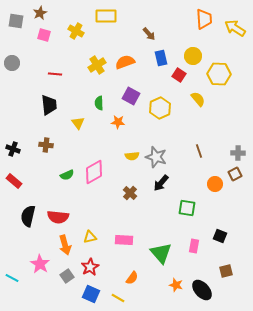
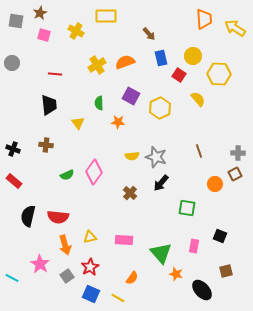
pink diamond at (94, 172): rotated 25 degrees counterclockwise
orange star at (176, 285): moved 11 px up
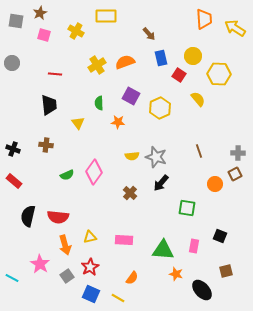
green triangle at (161, 253): moved 2 px right, 3 px up; rotated 45 degrees counterclockwise
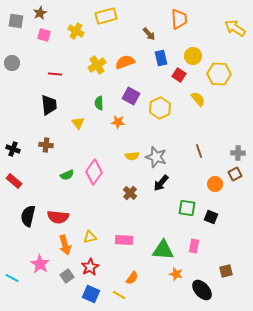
yellow rectangle at (106, 16): rotated 15 degrees counterclockwise
orange trapezoid at (204, 19): moved 25 px left
black square at (220, 236): moved 9 px left, 19 px up
yellow line at (118, 298): moved 1 px right, 3 px up
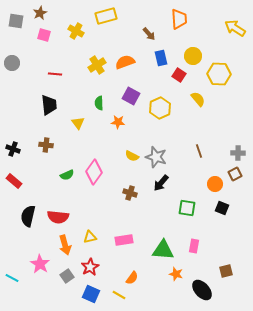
yellow semicircle at (132, 156): rotated 32 degrees clockwise
brown cross at (130, 193): rotated 24 degrees counterclockwise
black square at (211, 217): moved 11 px right, 9 px up
pink rectangle at (124, 240): rotated 12 degrees counterclockwise
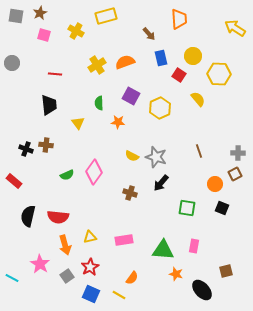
gray square at (16, 21): moved 5 px up
black cross at (13, 149): moved 13 px right
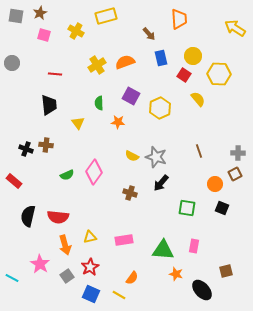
red square at (179, 75): moved 5 px right
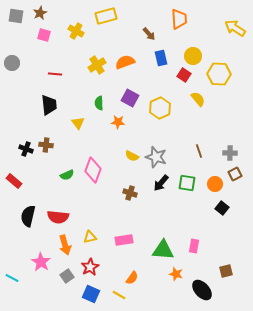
purple square at (131, 96): moved 1 px left, 2 px down
gray cross at (238, 153): moved 8 px left
pink diamond at (94, 172): moved 1 px left, 2 px up; rotated 15 degrees counterclockwise
green square at (187, 208): moved 25 px up
black square at (222, 208): rotated 16 degrees clockwise
pink star at (40, 264): moved 1 px right, 2 px up
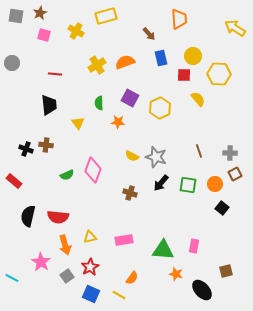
red square at (184, 75): rotated 32 degrees counterclockwise
green square at (187, 183): moved 1 px right, 2 px down
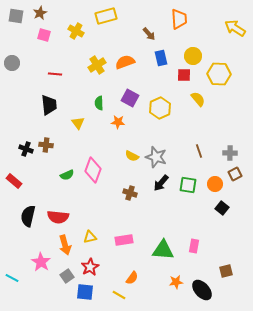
orange star at (176, 274): moved 8 px down; rotated 24 degrees counterclockwise
blue square at (91, 294): moved 6 px left, 2 px up; rotated 18 degrees counterclockwise
